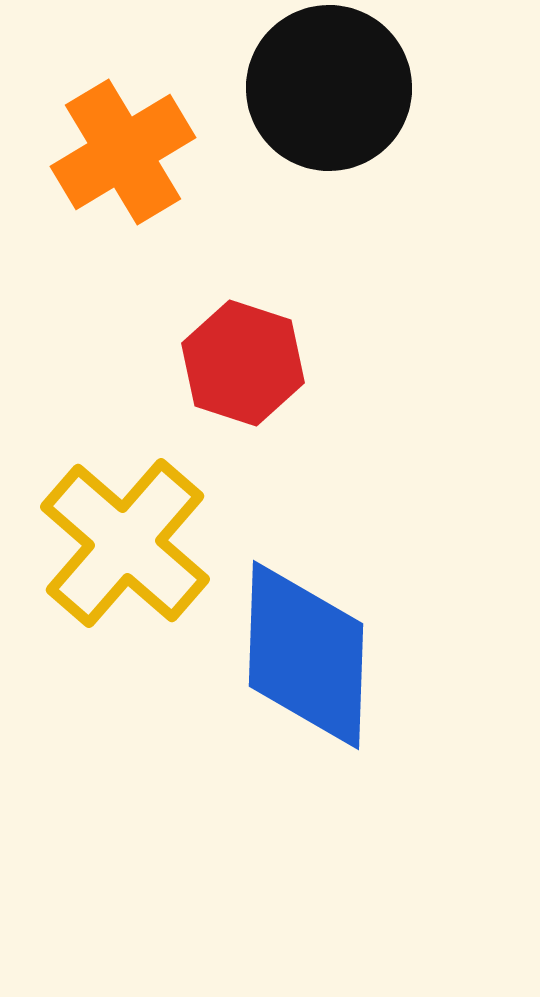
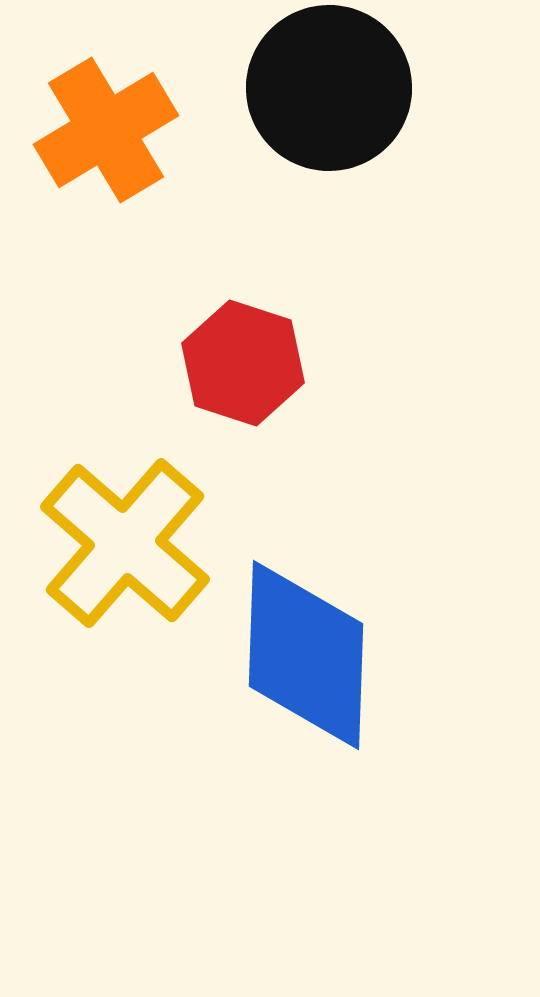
orange cross: moved 17 px left, 22 px up
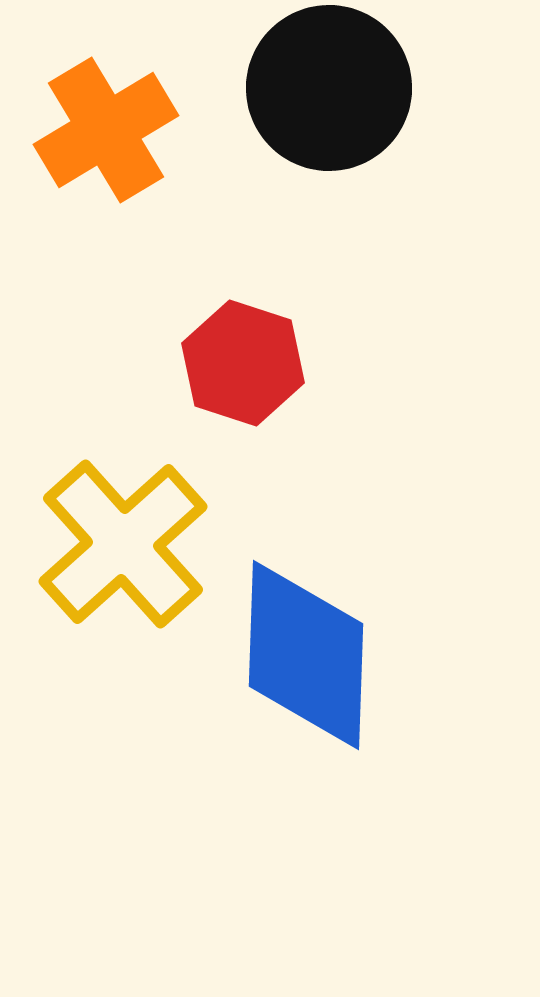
yellow cross: moved 2 px left, 1 px down; rotated 7 degrees clockwise
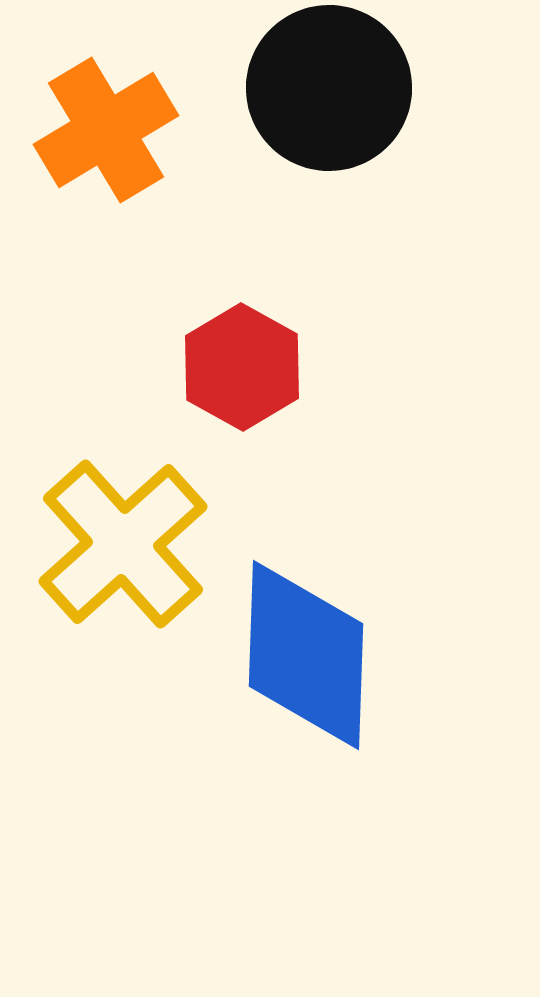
red hexagon: moved 1 px left, 4 px down; rotated 11 degrees clockwise
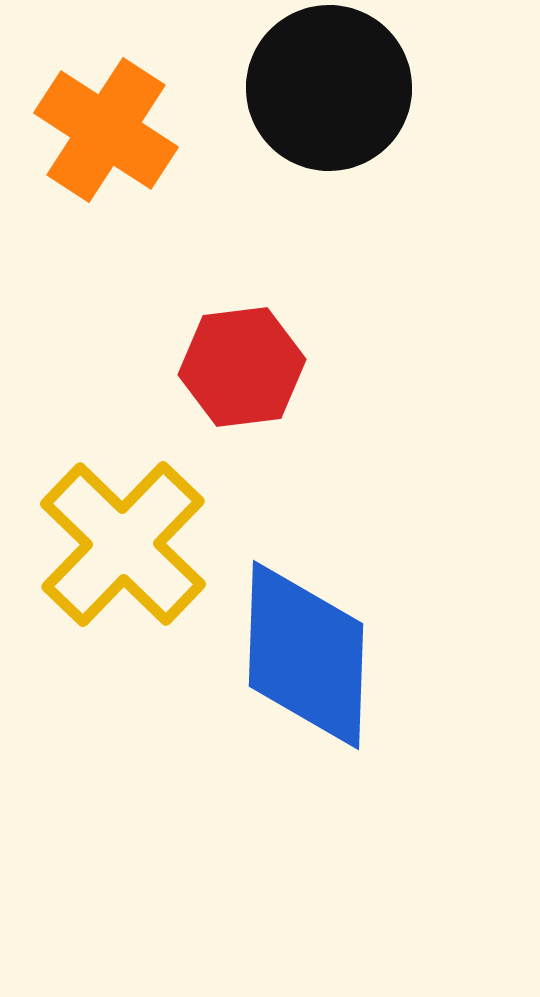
orange cross: rotated 26 degrees counterclockwise
red hexagon: rotated 24 degrees clockwise
yellow cross: rotated 4 degrees counterclockwise
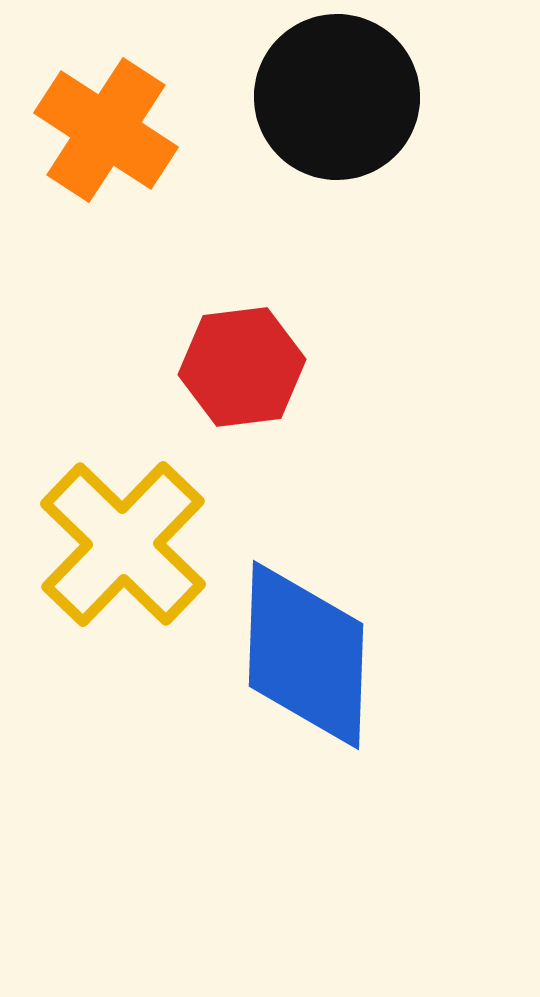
black circle: moved 8 px right, 9 px down
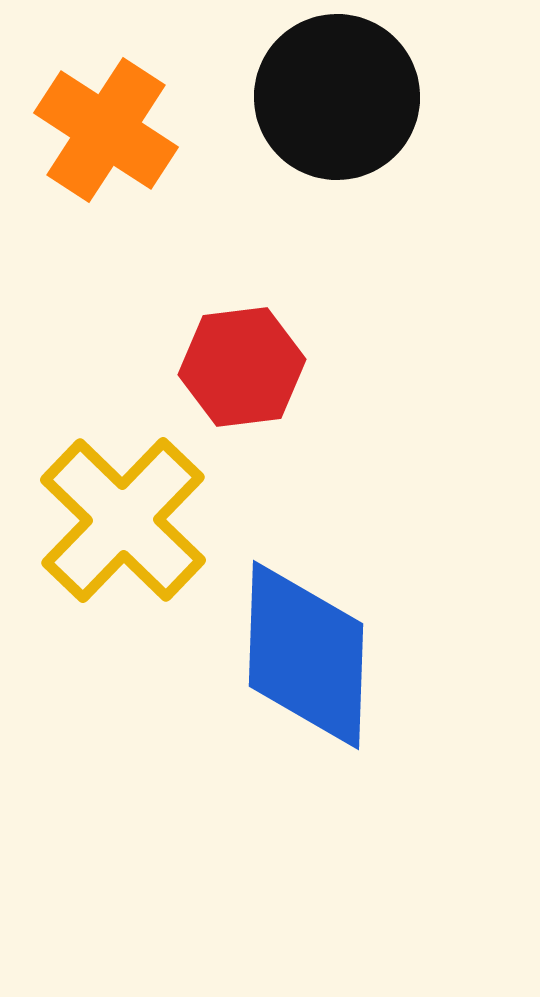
yellow cross: moved 24 px up
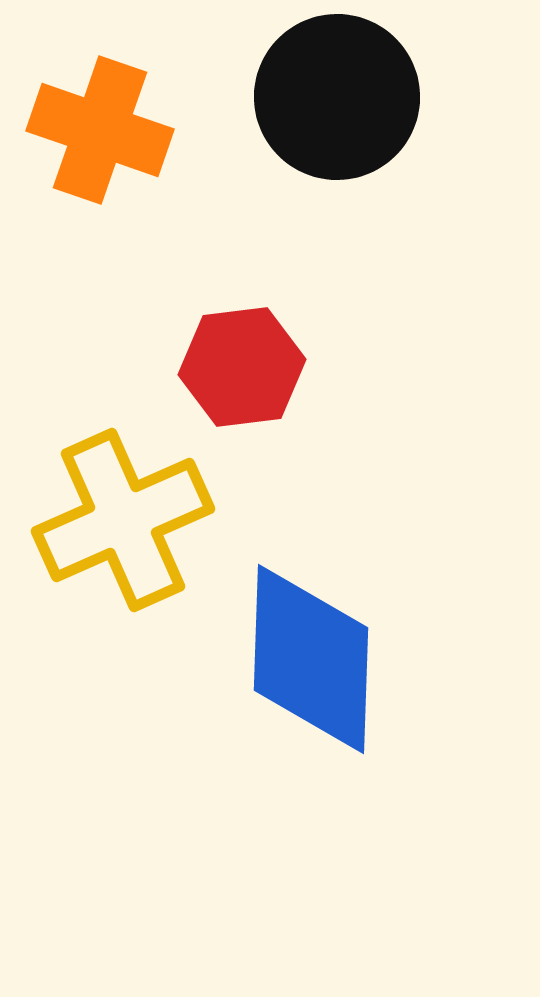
orange cross: moved 6 px left; rotated 14 degrees counterclockwise
yellow cross: rotated 22 degrees clockwise
blue diamond: moved 5 px right, 4 px down
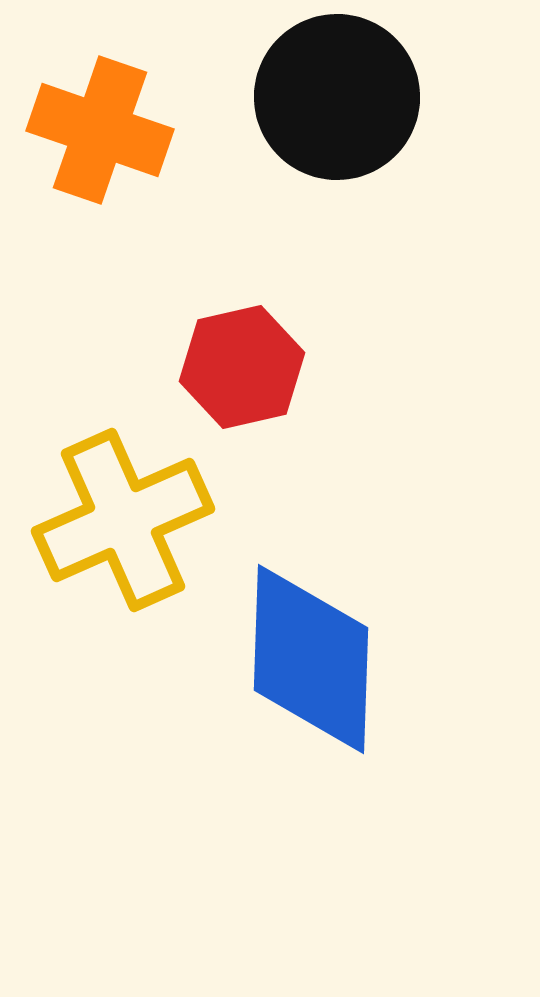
red hexagon: rotated 6 degrees counterclockwise
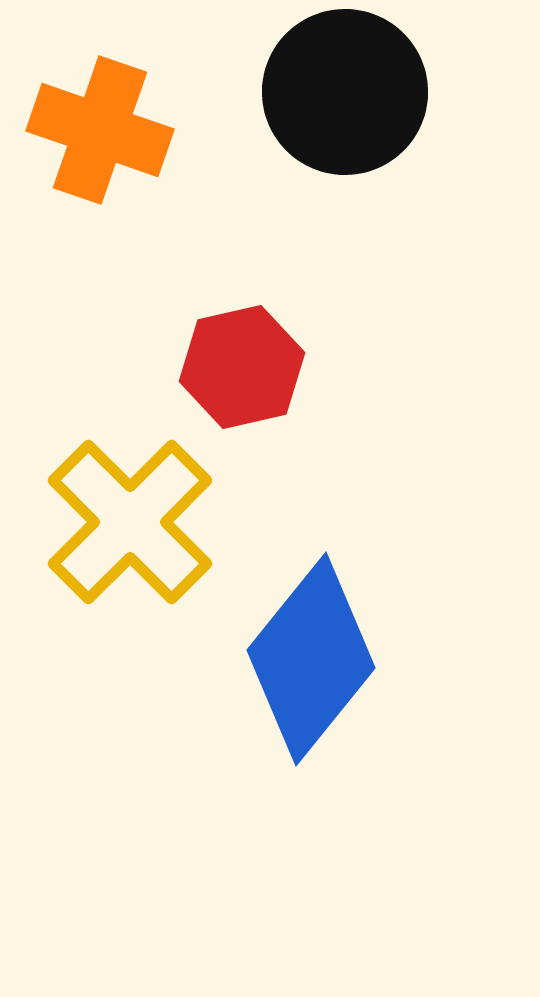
black circle: moved 8 px right, 5 px up
yellow cross: moved 7 px right, 2 px down; rotated 21 degrees counterclockwise
blue diamond: rotated 37 degrees clockwise
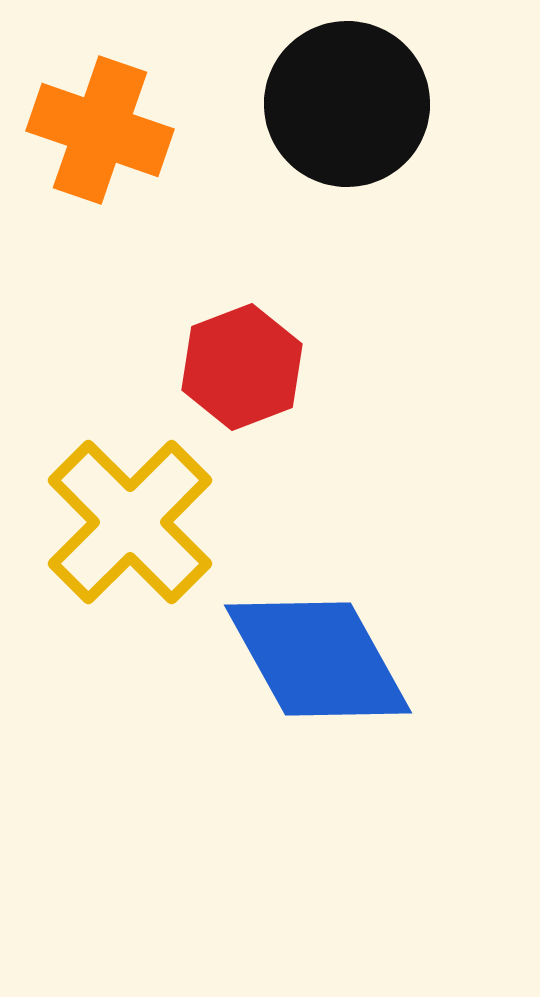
black circle: moved 2 px right, 12 px down
red hexagon: rotated 8 degrees counterclockwise
blue diamond: moved 7 px right; rotated 68 degrees counterclockwise
